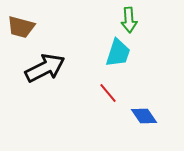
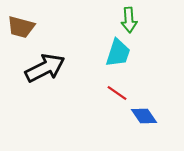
red line: moved 9 px right; rotated 15 degrees counterclockwise
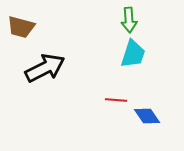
cyan trapezoid: moved 15 px right, 1 px down
red line: moved 1 px left, 7 px down; rotated 30 degrees counterclockwise
blue diamond: moved 3 px right
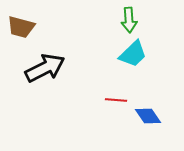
cyan trapezoid: rotated 28 degrees clockwise
blue diamond: moved 1 px right
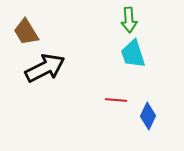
brown trapezoid: moved 5 px right, 5 px down; rotated 44 degrees clockwise
cyan trapezoid: rotated 116 degrees clockwise
blue diamond: rotated 60 degrees clockwise
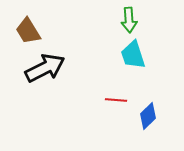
brown trapezoid: moved 2 px right, 1 px up
cyan trapezoid: moved 1 px down
blue diamond: rotated 20 degrees clockwise
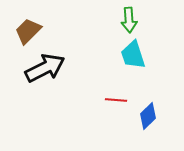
brown trapezoid: rotated 76 degrees clockwise
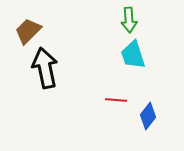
black arrow: rotated 75 degrees counterclockwise
blue diamond: rotated 8 degrees counterclockwise
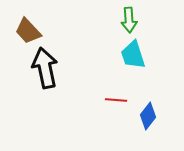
brown trapezoid: rotated 88 degrees counterclockwise
